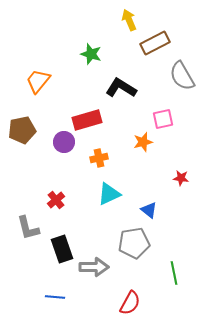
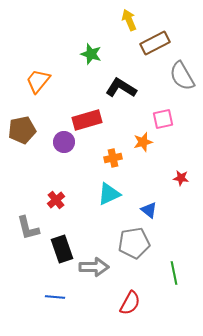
orange cross: moved 14 px right
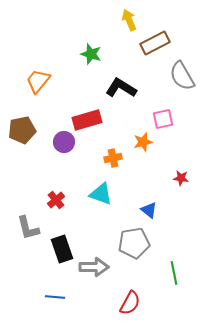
cyan triangle: moved 8 px left; rotated 45 degrees clockwise
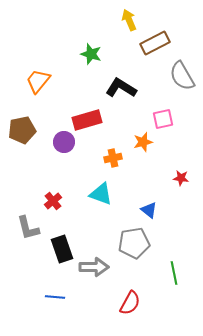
red cross: moved 3 px left, 1 px down
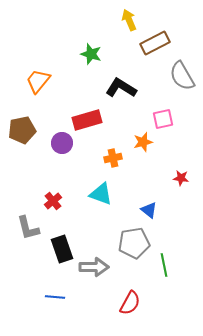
purple circle: moved 2 px left, 1 px down
green line: moved 10 px left, 8 px up
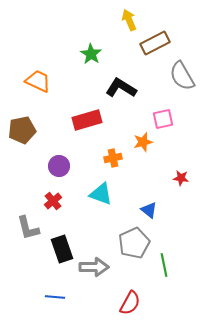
green star: rotated 15 degrees clockwise
orange trapezoid: rotated 76 degrees clockwise
purple circle: moved 3 px left, 23 px down
gray pentagon: rotated 16 degrees counterclockwise
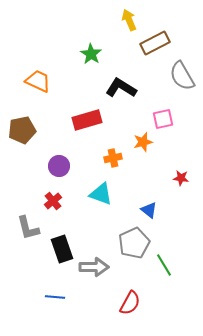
green line: rotated 20 degrees counterclockwise
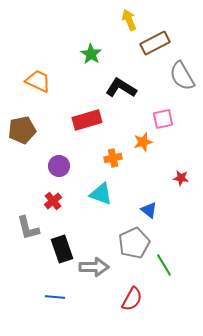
red semicircle: moved 2 px right, 4 px up
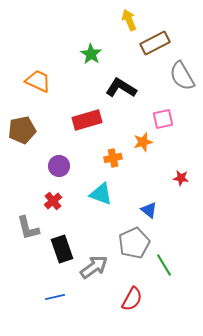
gray arrow: rotated 36 degrees counterclockwise
blue line: rotated 18 degrees counterclockwise
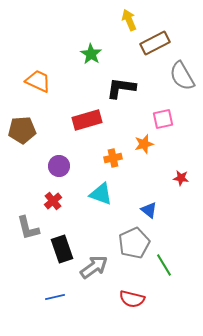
black L-shape: rotated 24 degrees counterclockwise
brown pentagon: rotated 8 degrees clockwise
orange star: moved 1 px right, 2 px down
red semicircle: rotated 75 degrees clockwise
